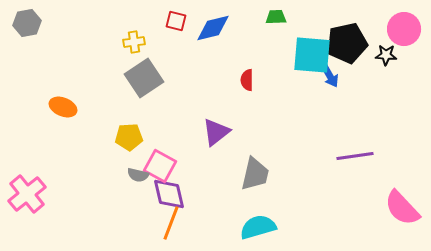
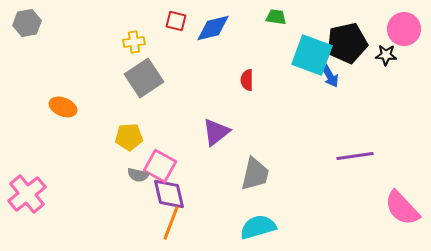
green trapezoid: rotated 10 degrees clockwise
cyan square: rotated 15 degrees clockwise
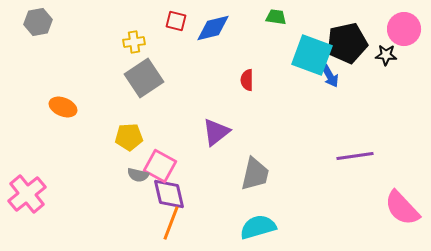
gray hexagon: moved 11 px right, 1 px up
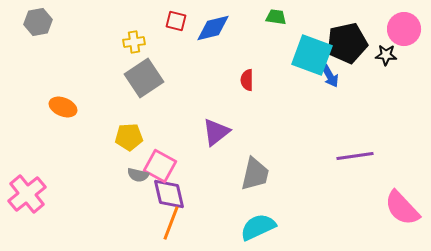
cyan semicircle: rotated 9 degrees counterclockwise
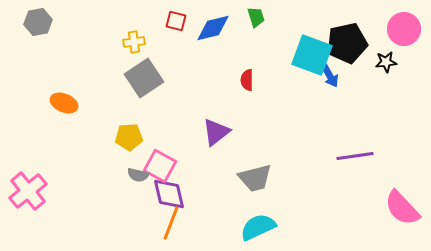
green trapezoid: moved 20 px left; rotated 65 degrees clockwise
black star: moved 7 px down; rotated 10 degrees counterclockwise
orange ellipse: moved 1 px right, 4 px up
gray trapezoid: moved 4 px down; rotated 63 degrees clockwise
pink cross: moved 1 px right, 3 px up
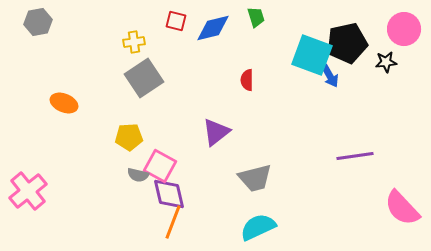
orange line: moved 2 px right, 1 px up
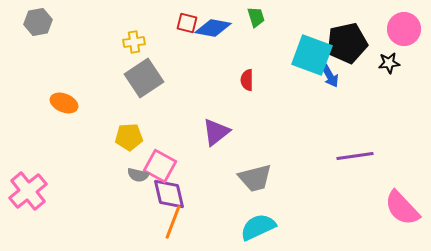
red square: moved 11 px right, 2 px down
blue diamond: rotated 24 degrees clockwise
black star: moved 3 px right, 1 px down
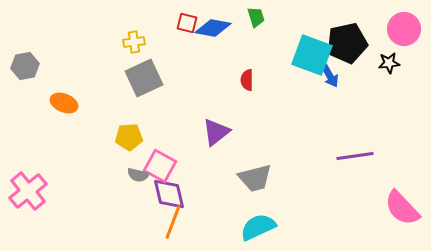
gray hexagon: moved 13 px left, 44 px down
gray square: rotated 9 degrees clockwise
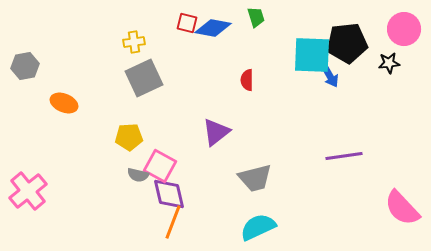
black pentagon: rotated 6 degrees clockwise
cyan square: rotated 18 degrees counterclockwise
purple line: moved 11 px left
